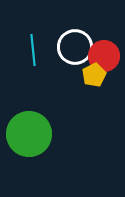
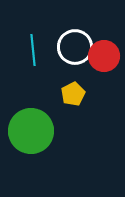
yellow pentagon: moved 21 px left, 19 px down
green circle: moved 2 px right, 3 px up
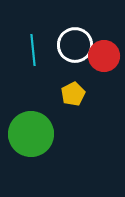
white circle: moved 2 px up
green circle: moved 3 px down
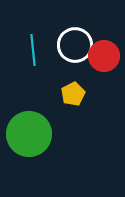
green circle: moved 2 px left
